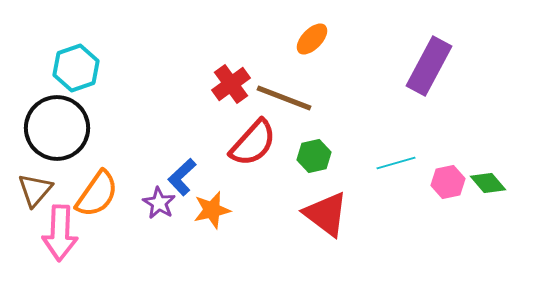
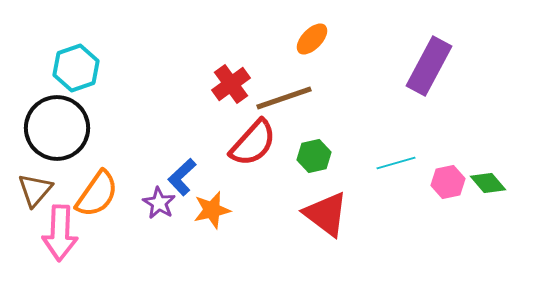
brown line: rotated 40 degrees counterclockwise
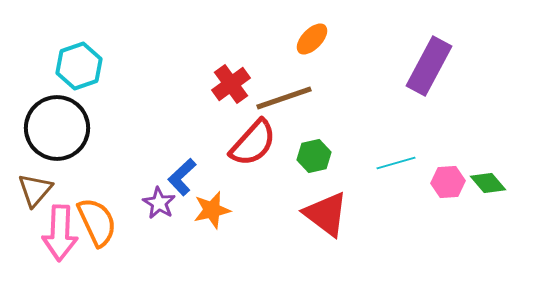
cyan hexagon: moved 3 px right, 2 px up
pink hexagon: rotated 8 degrees clockwise
orange semicircle: moved 28 px down; rotated 60 degrees counterclockwise
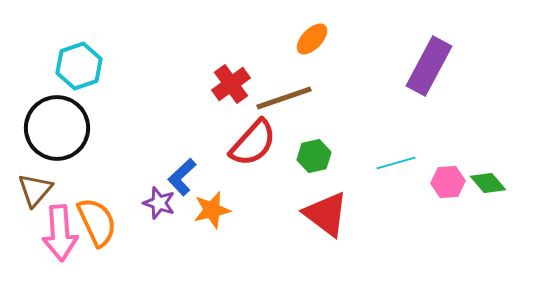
purple star: rotated 12 degrees counterclockwise
pink arrow: rotated 6 degrees counterclockwise
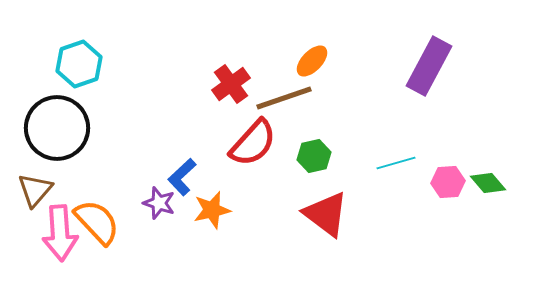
orange ellipse: moved 22 px down
cyan hexagon: moved 2 px up
orange semicircle: rotated 18 degrees counterclockwise
